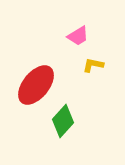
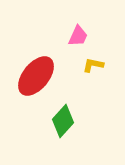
pink trapezoid: rotated 35 degrees counterclockwise
red ellipse: moved 9 px up
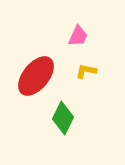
yellow L-shape: moved 7 px left, 6 px down
green diamond: moved 3 px up; rotated 16 degrees counterclockwise
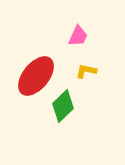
green diamond: moved 12 px up; rotated 20 degrees clockwise
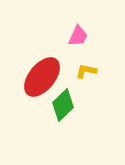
red ellipse: moved 6 px right, 1 px down
green diamond: moved 1 px up
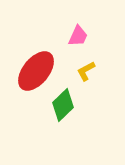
yellow L-shape: rotated 40 degrees counterclockwise
red ellipse: moved 6 px left, 6 px up
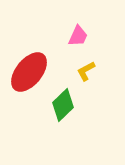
red ellipse: moved 7 px left, 1 px down
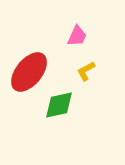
pink trapezoid: moved 1 px left
green diamond: moved 4 px left; rotated 32 degrees clockwise
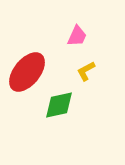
red ellipse: moved 2 px left
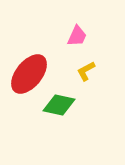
red ellipse: moved 2 px right, 2 px down
green diamond: rotated 24 degrees clockwise
